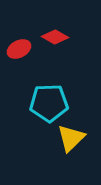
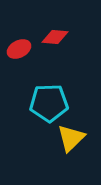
red diamond: rotated 24 degrees counterclockwise
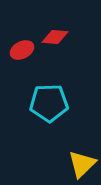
red ellipse: moved 3 px right, 1 px down
yellow triangle: moved 11 px right, 26 px down
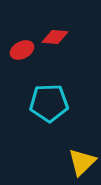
yellow triangle: moved 2 px up
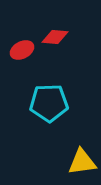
yellow triangle: rotated 36 degrees clockwise
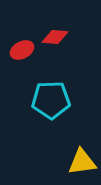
cyan pentagon: moved 2 px right, 3 px up
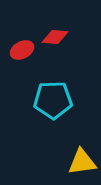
cyan pentagon: moved 2 px right
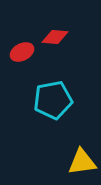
red ellipse: moved 2 px down
cyan pentagon: rotated 9 degrees counterclockwise
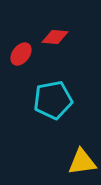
red ellipse: moved 1 px left, 2 px down; rotated 25 degrees counterclockwise
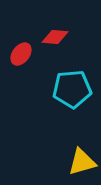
cyan pentagon: moved 19 px right, 11 px up; rotated 6 degrees clockwise
yellow triangle: rotated 8 degrees counterclockwise
